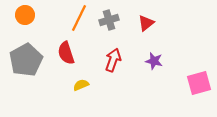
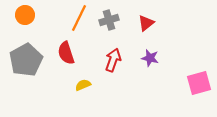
purple star: moved 4 px left, 3 px up
yellow semicircle: moved 2 px right
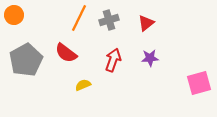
orange circle: moved 11 px left
red semicircle: rotated 35 degrees counterclockwise
purple star: rotated 18 degrees counterclockwise
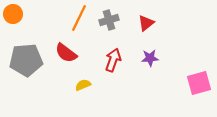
orange circle: moved 1 px left, 1 px up
gray pentagon: rotated 24 degrees clockwise
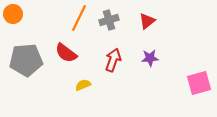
red triangle: moved 1 px right, 2 px up
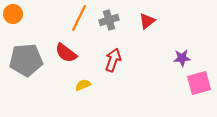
purple star: moved 32 px right
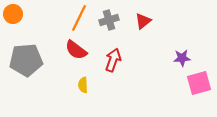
red triangle: moved 4 px left
red semicircle: moved 10 px right, 3 px up
yellow semicircle: rotated 70 degrees counterclockwise
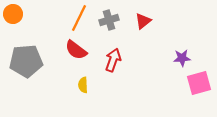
gray pentagon: moved 1 px down
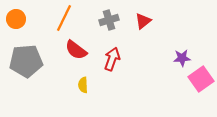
orange circle: moved 3 px right, 5 px down
orange line: moved 15 px left
red arrow: moved 1 px left, 1 px up
pink square: moved 2 px right, 4 px up; rotated 20 degrees counterclockwise
